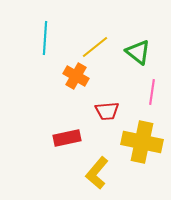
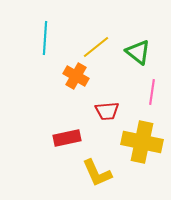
yellow line: moved 1 px right
yellow L-shape: rotated 64 degrees counterclockwise
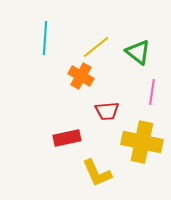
orange cross: moved 5 px right
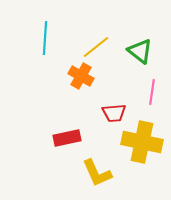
green triangle: moved 2 px right, 1 px up
red trapezoid: moved 7 px right, 2 px down
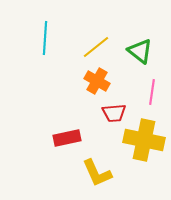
orange cross: moved 16 px right, 5 px down
yellow cross: moved 2 px right, 2 px up
